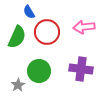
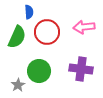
blue semicircle: rotated 152 degrees counterclockwise
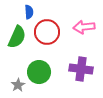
green circle: moved 1 px down
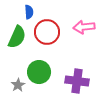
purple cross: moved 4 px left, 12 px down
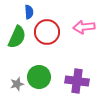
green circle: moved 5 px down
gray star: moved 1 px left, 1 px up; rotated 16 degrees clockwise
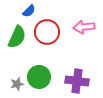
blue semicircle: moved 1 px up; rotated 48 degrees clockwise
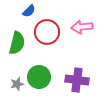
pink arrow: moved 2 px left
green semicircle: moved 6 px down; rotated 10 degrees counterclockwise
purple cross: moved 1 px up
